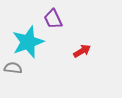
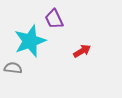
purple trapezoid: moved 1 px right
cyan star: moved 2 px right, 1 px up
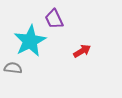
cyan star: rotated 8 degrees counterclockwise
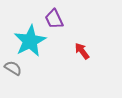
red arrow: rotated 96 degrees counterclockwise
gray semicircle: rotated 24 degrees clockwise
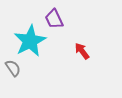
gray semicircle: rotated 24 degrees clockwise
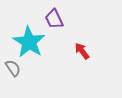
cyan star: moved 1 px left, 1 px down; rotated 12 degrees counterclockwise
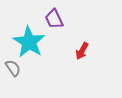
red arrow: rotated 114 degrees counterclockwise
